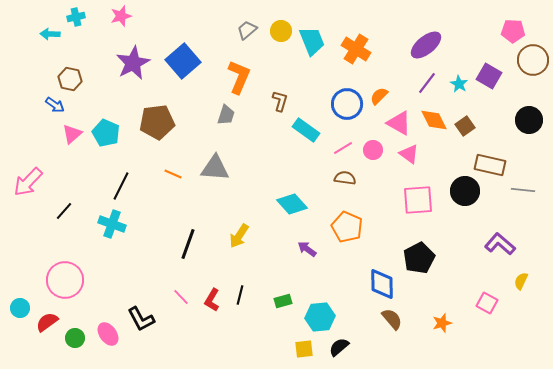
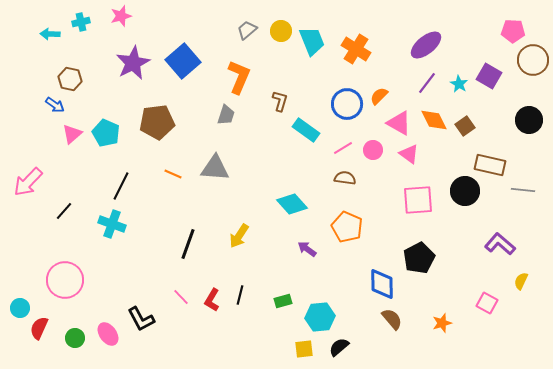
cyan cross at (76, 17): moved 5 px right, 5 px down
red semicircle at (47, 322): moved 8 px left, 6 px down; rotated 30 degrees counterclockwise
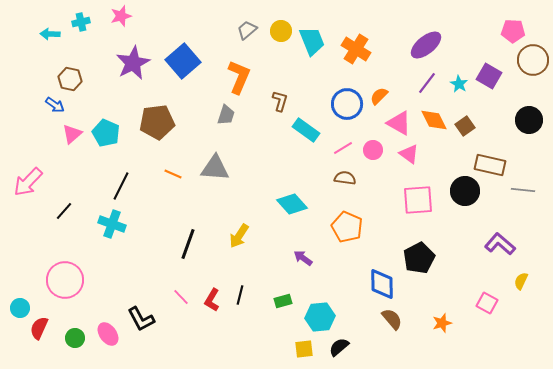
purple arrow at (307, 249): moved 4 px left, 9 px down
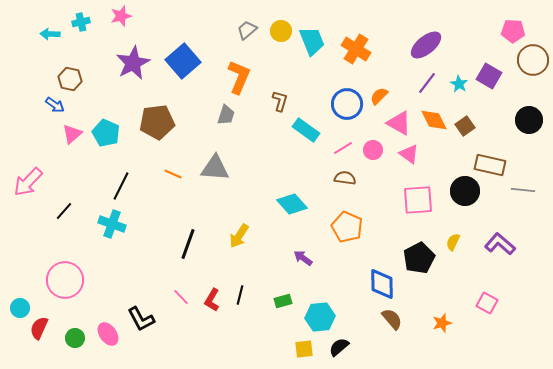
yellow semicircle at (521, 281): moved 68 px left, 39 px up
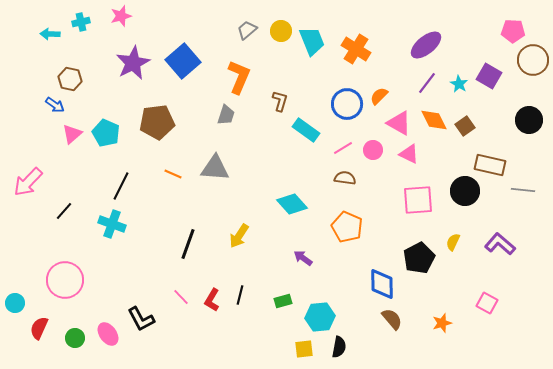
pink triangle at (409, 154): rotated 10 degrees counterclockwise
cyan circle at (20, 308): moved 5 px left, 5 px up
black semicircle at (339, 347): rotated 140 degrees clockwise
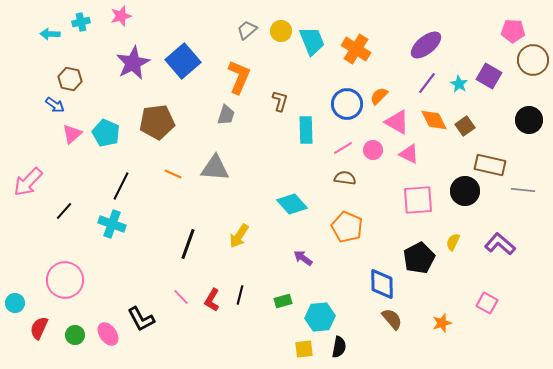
pink triangle at (399, 123): moved 2 px left, 1 px up
cyan rectangle at (306, 130): rotated 52 degrees clockwise
green circle at (75, 338): moved 3 px up
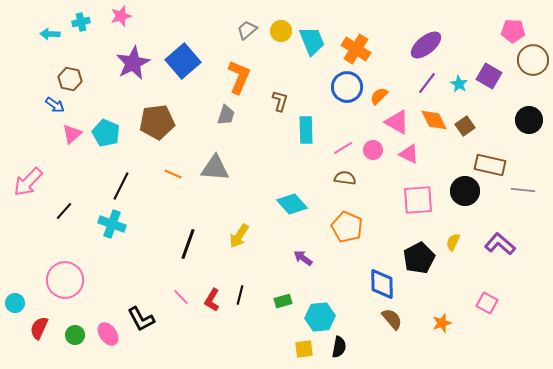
blue circle at (347, 104): moved 17 px up
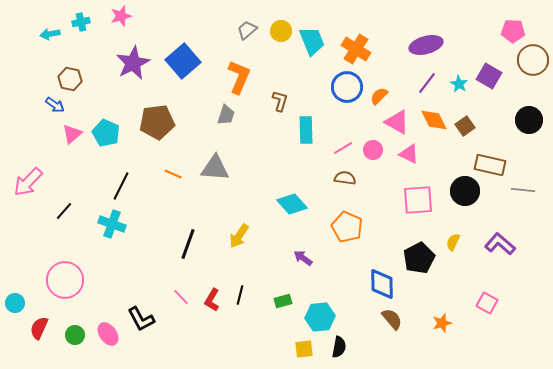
cyan arrow at (50, 34): rotated 12 degrees counterclockwise
purple ellipse at (426, 45): rotated 24 degrees clockwise
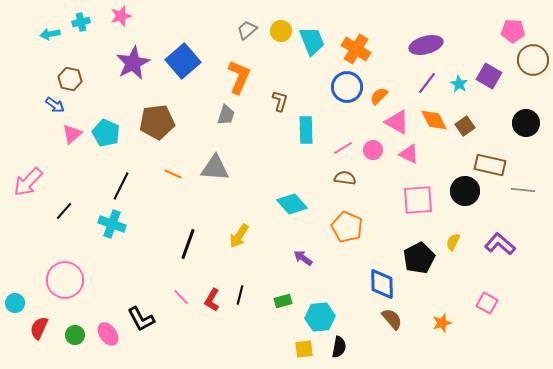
black circle at (529, 120): moved 3 px left, 3 px down
